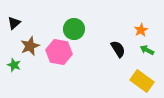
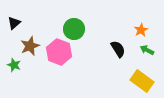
pink hexagon: rotated 10 degrees clockwise
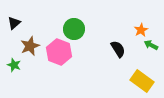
green arrow: moved 4 px right, 5 px up
